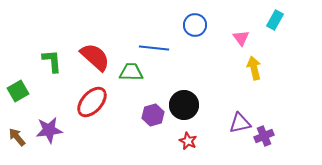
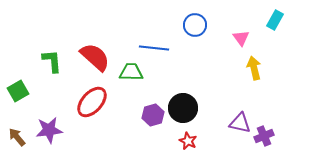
black circle: moved 1 px left, 3 px down
purple triangle: rotated 25 degrees clockwise
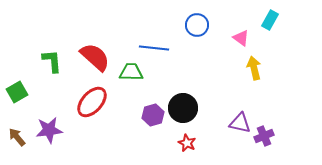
cyan rectangle: moved 5 px left
blue circle: moved 2 px right
pink triangle: rotated 18 degrees counterclockwise
green square: moved 1 px left, 1 px down
red star: moved 1 px left, 2 px down
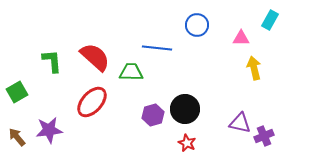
pink triangle: rotated 36 degrees counterclockwise
blue line: moved 3 px right
black circle: moved 2 px right, 1 px down
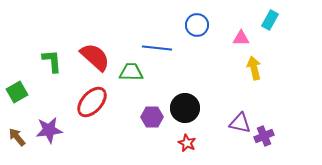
black circle: moved 1 px up
purple hexagon: moved 1 px left, 2 px down; rotated 15 degrees clockwise
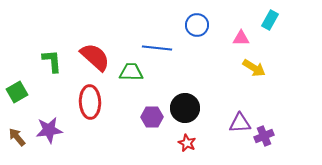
yellow arrow: rotated 135 degrees clockwise
red ellipse: moved 2 px left; rotated 44 degrees counterclockwise
purple triangle: rotated 15 degrees counterclockwise
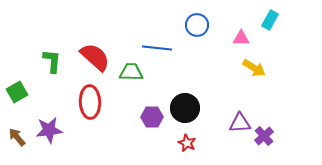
green L-shape: rotated 10 degrees clockwise
purple cross: rotated 18 degrees counterclockwise
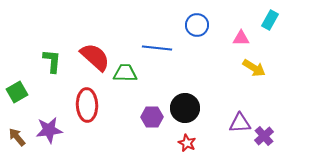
green trapezoid: moved 6 px left, 1 px down
red ellipse: moved 3 px left, 3 px down
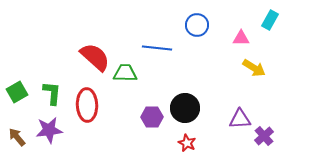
green L-shape: moved 32 px down
purple triangle: moved 4 px up
